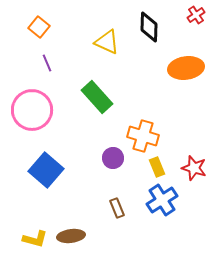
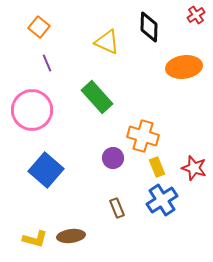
orange ellipse: moved 2 px left, 1 px up
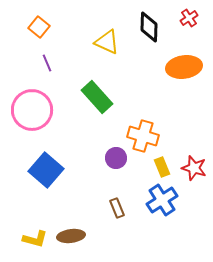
red cross: moved 7 px left, 3 px down
purple circle: moved 3 px right
yellow rectangle: moved 5 px right
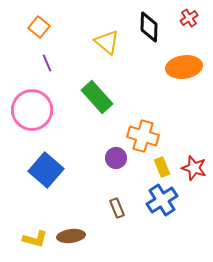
yellow triangle: rotated 16 degrees clockwise
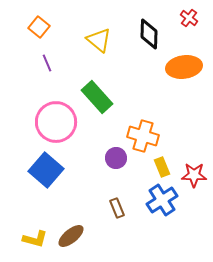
red cross: rotated 18 degrees counterclockwise
black diamond: moved 7 px down
yellow triangle: moved 8 px left, 2 px up
pink circle: moved 24 px right, 12 px down
red star: moved 7 px down; rotated 15 degrees counterclockwise
brown ellipse: rotated 32 degrees counterclockwise
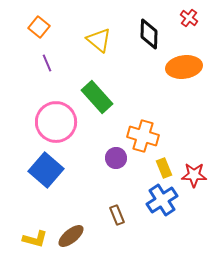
yellow rectangle: moved 2 px right, 1 px down
brown rectangle: moved 7 px down
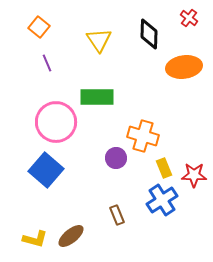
yellow triangle: rotated 16 degrees clockwise
green rectangle: rotated 48 degrees counterclockwise
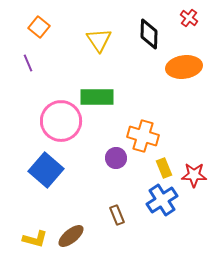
purple line: moved 19 px left
pink circle: moved 5 px right, 1 px up
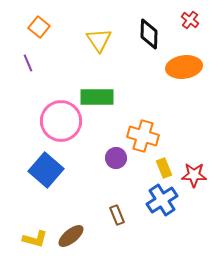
red cross: moved 1 px right, 2 px down
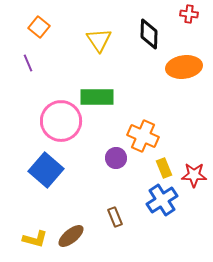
red cross: moved 1 px left, 6 px up; rotated 30 degrees counterclockwise
orange cross: rotated 8 degrees clockwise
brown rectangle: moved 2 px left, 2 px down
